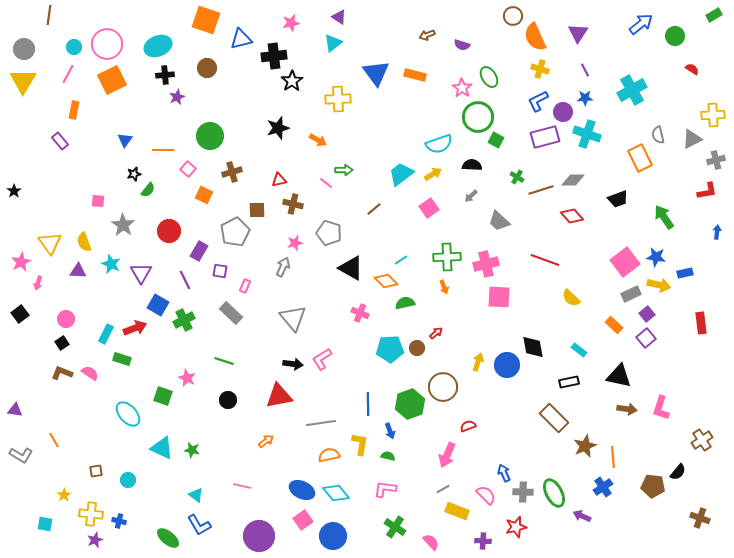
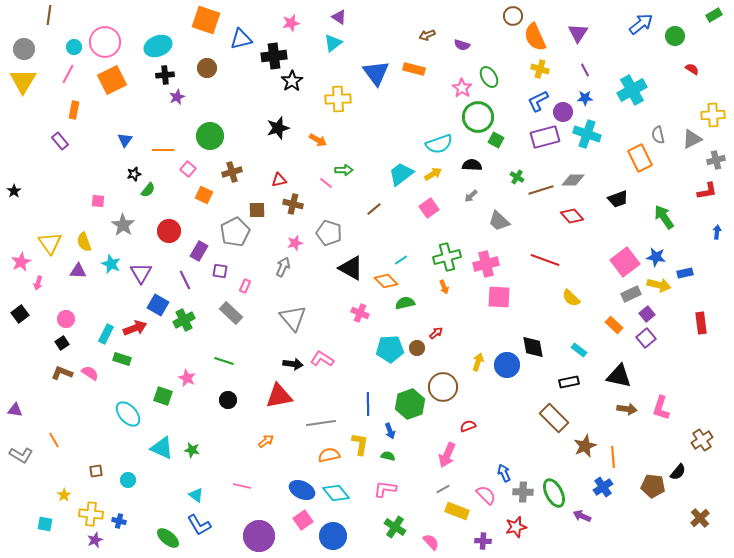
pink circle at (107, 44): moved 2 px left, 2 px up
orange rectangle at (415, 75): moved 1 px left, 6 px up
green cross at (447, 257): rotated 12 degrees counterclockwise
pink L-shape at (322, 359): rotated 65 degrees clockwise
brown cross at (700, 518): rotated 30 degrees clockwise
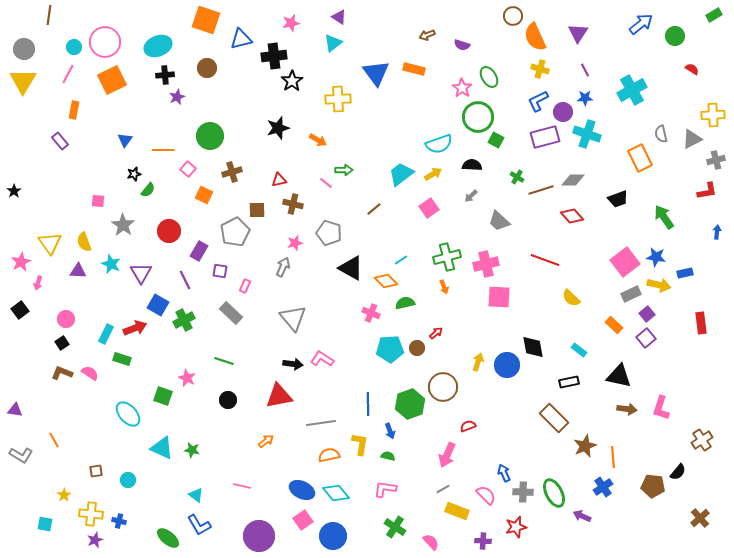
gray semicircle at (658, 135): moved 3 px right, 1 px up
pink cross at (360, 313): moved 11 px right
black square at (20, 314): moved 4 px up
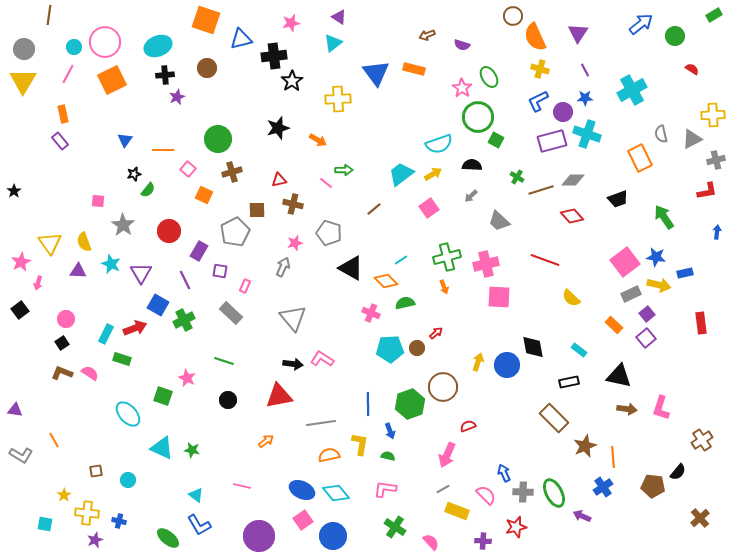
orange rectangle at (74, 110): moved 11 px left, 4 px down; rotated 24 degrees counterclockwise
green circle at (210, 136): moved 8 px right, 3 px down
purple rectangle at (545, 137): moved 7 px right, 4 px down
yellow cross at (91, 514): moved 4 px left, 1 px up
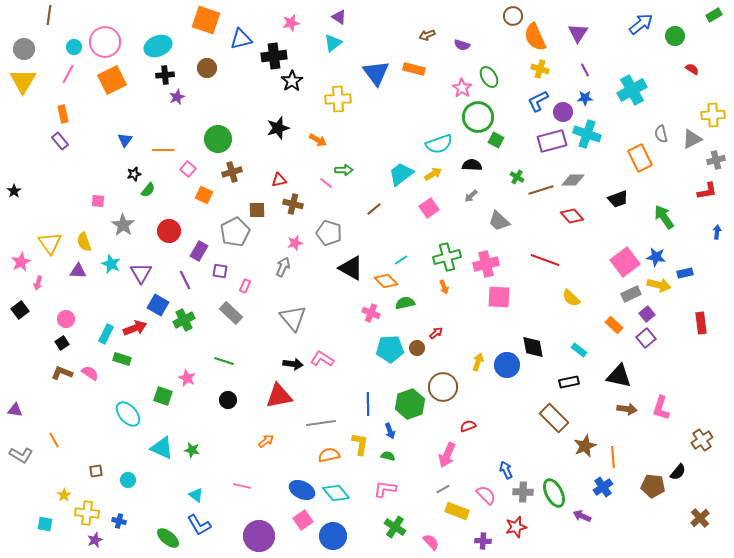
blue arrow at (504, 473): moved 2 px right, 3 px up
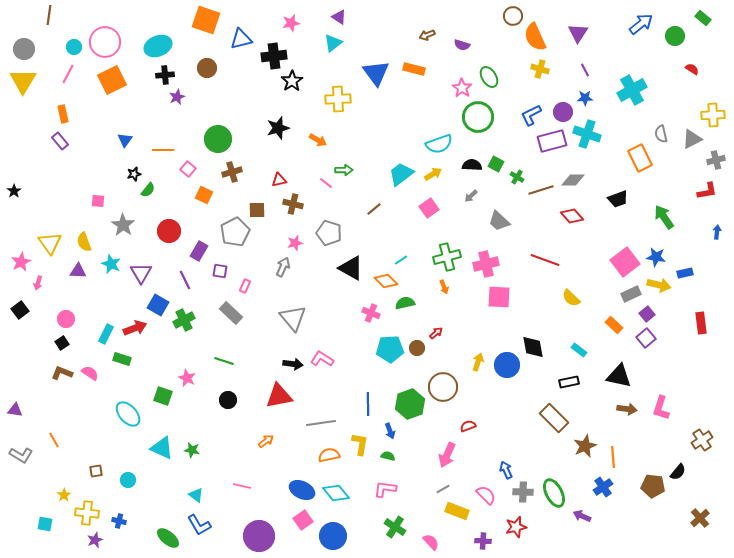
green rectangle at (714, 15): moved 11 px left, 3 px down; rotated 70 degrees clockwise
blue L-shape at (538, 101): moved 7 px left, 14 px down
green square at (496, 140): moved 24 px down
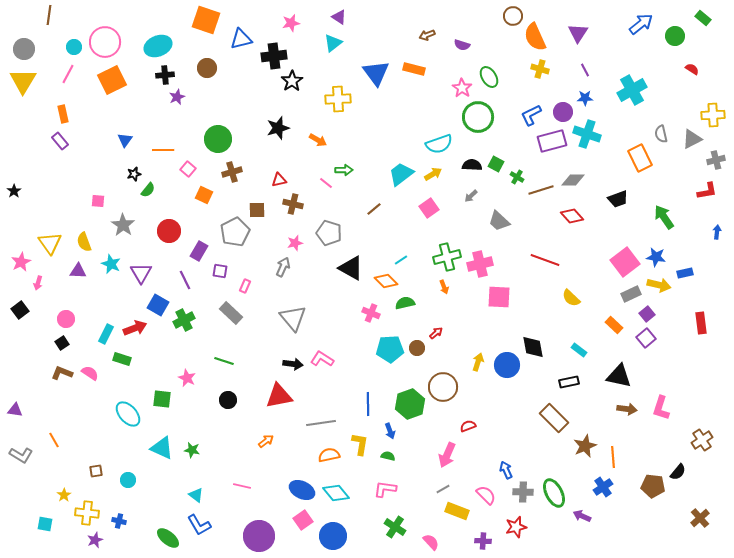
pink cross at (486, 264): moved 6 px left
green square at (163, 396): moved 1 px left, 3 px down; rotated 12 degrees counterclockwise
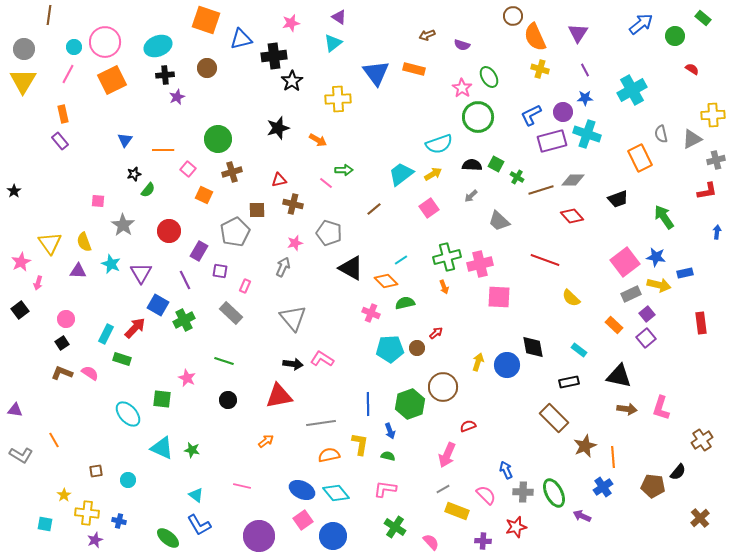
red arrow at (135, 328): rotated 25 degrees counterclockwise
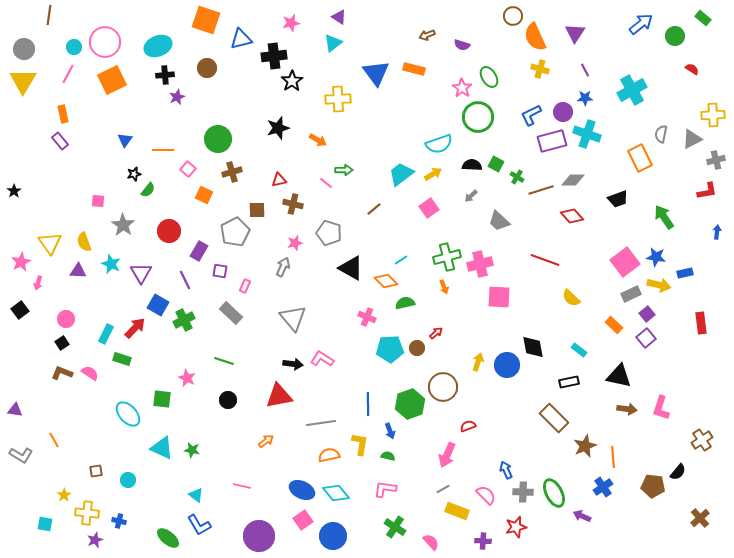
purple triangle at (578, 33): moved 3 px left
gray semicircle at (661, 134): rotated 24 degrees clockwise
pink cross at (371, 313): moved 4 px left, 4 px down
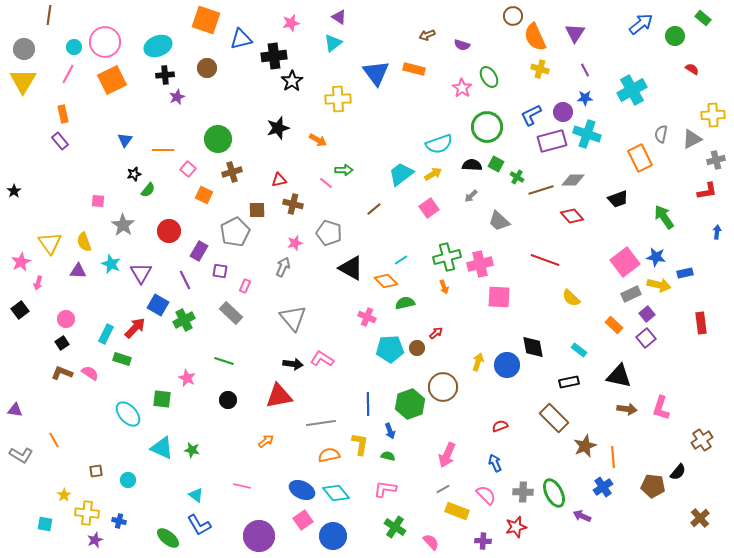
green circle at (478, 117): moved 9 px right, 10 px down
red semicircle at (468, 426): moved 32 px right
blue arrow at (506, 470): moved 11 px left, 7 px up
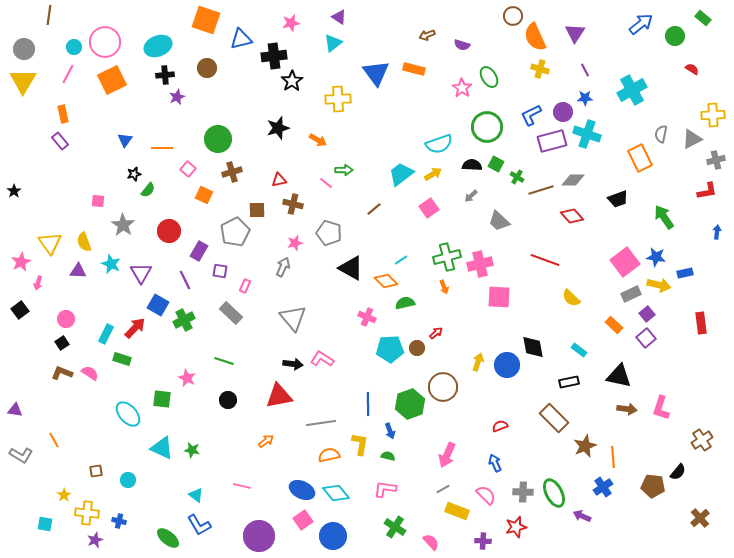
orange line at (163, 150): moved 1 px left, 2 px up
